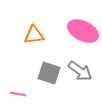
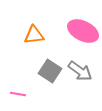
gray square: moved 1 px right, 2 px up; rotated 15 degrees clockwise
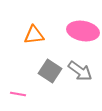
pink ellipse: rotated 16 degrees counterclockwise
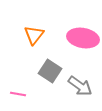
pink ellipse: moved 7 px down
orange triangle: rotated 45 degrees counterclockwise
gray arrow: moved 15 px down
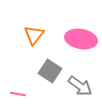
pink ellipse: moved 2 px left, 1 px down
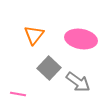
gray square: moved 1 px left, 3 px up; rotated 10 degrees clockwise
gray arrow: moved 2 px left, 4 px up
